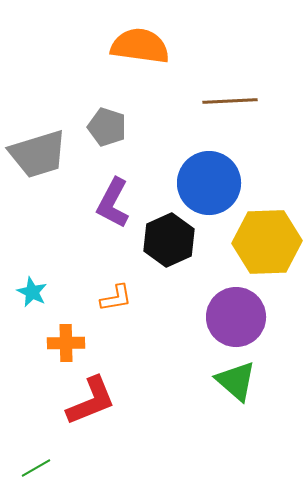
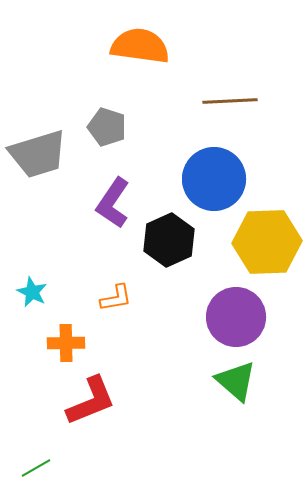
blue circle: moved 5 px right, 4 px up
purple L-shape: rotated 6 degrees clockwise
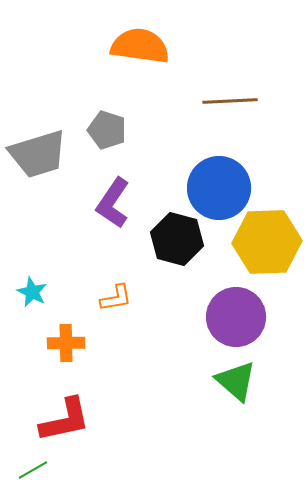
gray pentagon: moved 3 px down
blue circle: moved 5 px right, 9 px down
black hexagon: moved 8 px right, 1 px up; rotated 21 degrees counterclockwise
red L-shape: moved 26 px left, 19 px down; rotated 10 degrees clockwise
green line: moved 3 px left, 2 px down
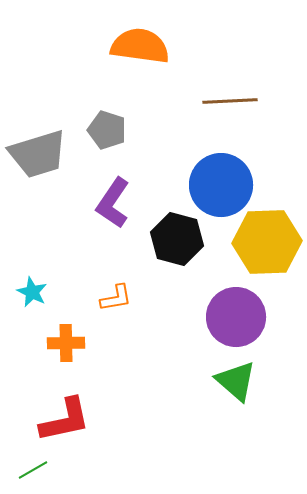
blue circle: moved 2 px right, 3 px up
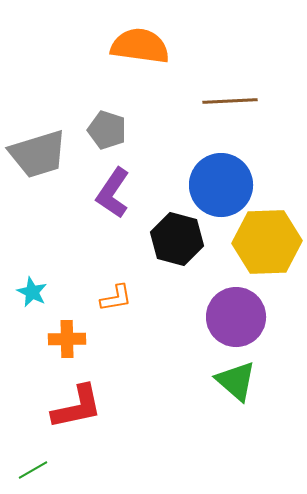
purple L-shape: moved 10 px up
orange cross: moved 1 px right, 4 px up
red L-shape: moved 12 px right, 13 px up
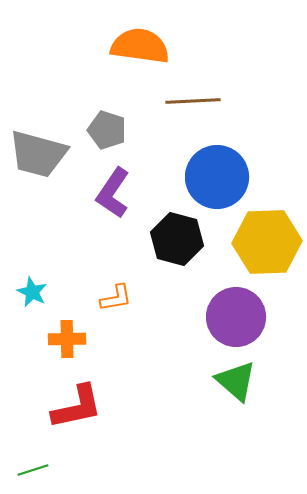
brown line: moved 37 px left
gray trapezoid: rotated 32 degrees clockwise
blue circle: moved 4 px left, 8 px up
green line: rotated 12 degrees clockwise
